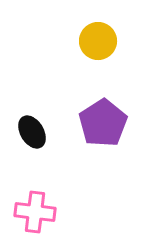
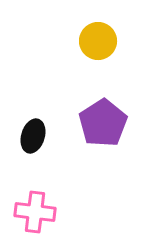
black ellipse: moved 1 px right, 4 px down; rotated 48 degrees clockwise
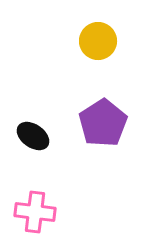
black ellipse: rotated 72 degrees counterclockwise
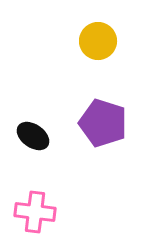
purple pentagon: rotated 21 degrees counterclockwise
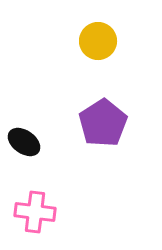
purple pentagon: rotated 21 degrees clockwise
black ellipse: moved 9 px left, 6 px down
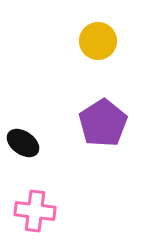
black ellipse: moved 1 px left, 1 px down
pink cross: moved 1 px up
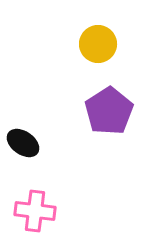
yellow circle: moved 3 px down
purple pentagon: moved 6 px right, 12 px up
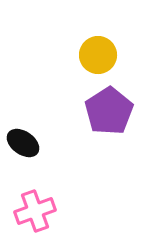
yellow circle: moved 11 px down
pink cross: rotated 27 degrees counterclockwise
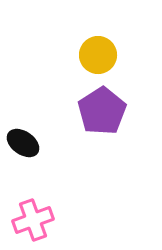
purple pentagon: moved 7 px left
pink cross: moved 2 px left, 9 px down
